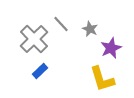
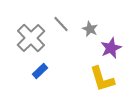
gray cross: moved 3 px left, 1 px up
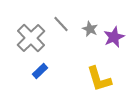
purple star: moved 3 px right, 11 px up
yellow L-shape: moved 3 px left
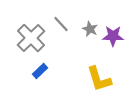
purple star: moved 1 px left, 1 px up; rotated 25 degrees clockwise
